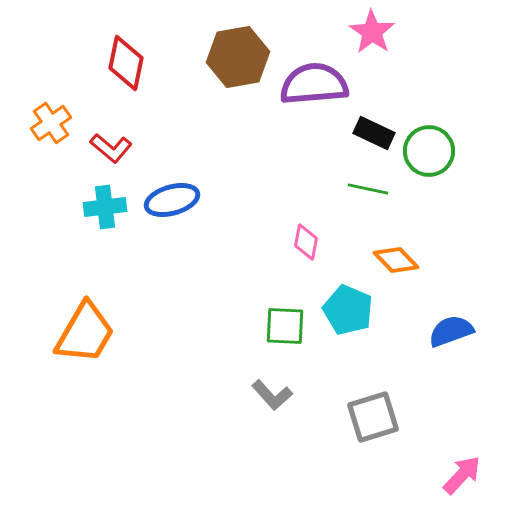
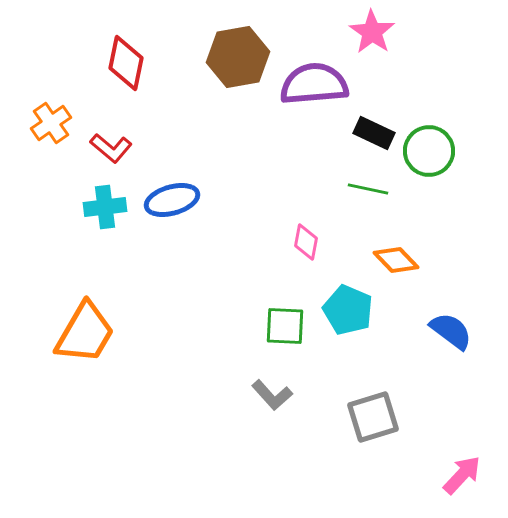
blue semicircle: rotated 57 degrees clockwise
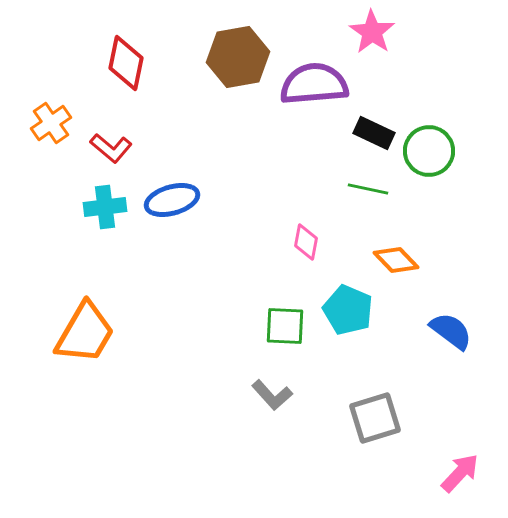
gray square: moved 2 px right, 1 px down
pink arrow: moved 2 px left, 2 px up
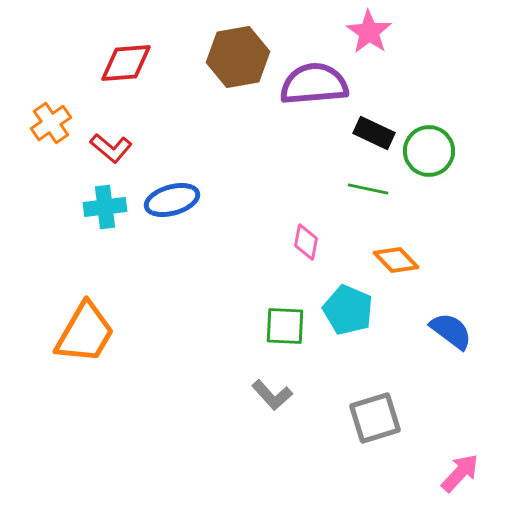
pink star: moved 3 px left
red diamond: rotated 74 degrees clockwise
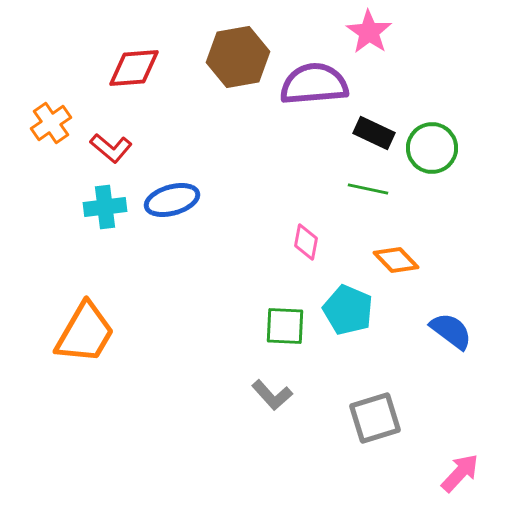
red diamond: moved 8 px right, 5 px down
green circle: moved 3 px right, 3 px up
